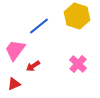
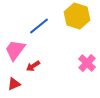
pink cross: moved 9 px right, 1 px up
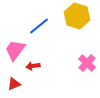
red arrow: rotated 24 degrees clockwise
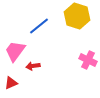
pink trapezoid: moved 1 px down
pink cross: moved 1 px right, 3 px up; rotated 18 degrees counterclockwise
red triangle: moved 3 px left, 1 px up
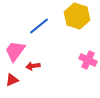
red triangle: moved 1 px right, 3 px up
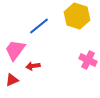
pink trapezoid: moved 1 px up
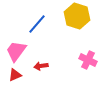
blue line: moved 2 px left, 2 px up; rotated 10 degrees counterclockwise
pink trapezoid: moved 1 px right, 1 px down
red arrow: moved 8 px right
red triangle: moved 3 px right, 5 px up
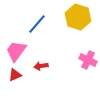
yellow hexagon: moved 1 px right, 1 px down
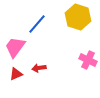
pink trapezoid: moved 1 px left, 4 px up
red arrow: moved 2 px left, 2 px down
red triangle: moved 1 px right, 1 px up
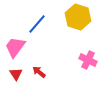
red arrow: moved 4 px down; rotated 48 degrees clockwise
red triangle: rotated 40 degrees counterclockwise
